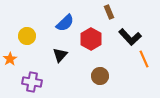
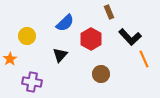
brown circle: moved 1 px right, 2 px up
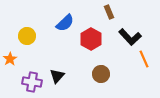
black triangle: moved 3 px left, 21 px down
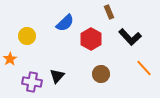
orange line: moved 9 px down; rotated 18 degrees counterclockwise
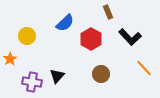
brown rectangle: moved 1 px left
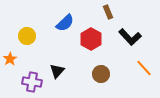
black triangle: moved 5 px up
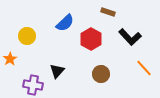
brown rectangle: rotated 48 degrees counterclockwise
purple cross: moved 1 px right, 3 px down
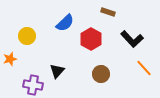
black L-shape: moved 2 px right, 2 px down
orange star: rotated 16 degrees clockwise
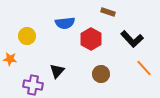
blue semicircle: rotated 36 degrees clockwise
orange star: rotated 24 degrees clockwise
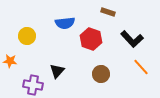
red hexagon: rotated 10 degrees counterclockwise
orange star: moved 2 px down
orange line: moved 3 px left, 1 px up
